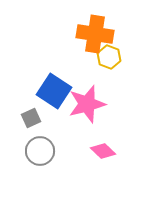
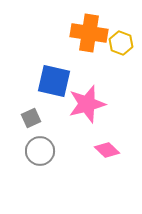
orange cross: moved 6 px left, 1 px up
yellow hexagon: moved 12 px right, 14 px up
blue square: moved 10 px up; rotated 20 degrees counterclockwise
pink diamond: moved 4 px right, 1 px up
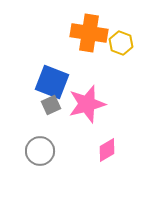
blue square: moved 2 px left, 1 px down; rotated 8 degrees clockwise
gray square: moved 20 px right, 13 px up
pink diamond: rotated 75 degrees counterclockwise
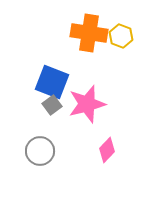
yellow hexagon: moved 7 px up
gray square: moved 1 px right; rotated 12 degrees counterclockwise
pink diamond: rotated 15 degrees counterclockwise
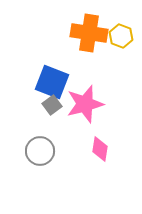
pink star: moved 2 px left
pink diamond: moved 7 px left, 1 px up; rotated 35 degrees counterclockwise
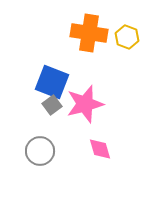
yellow hexagon: moved 6 px right, 1 px down
pink diamond: rotated 25 degrees counterclockwise
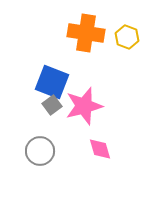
orange cross: moved 3 px left
pink star: moved 1 px left, 2 px down
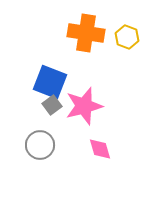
blue square: moved 2 px left
gray circle: moved 6 px up
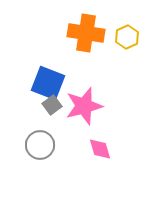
yellow hexagon: rotated 15 degrees clockwise
blue square: moved 2 px left, 1 px down
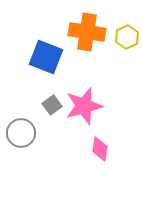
orange cross: moved 1 px right, 1 px up
blue square: moved 2 px left, 26 px up
gray circle: moved 19 px left, 12 px up
pink diamond: rotated 25 degrees clockwise
